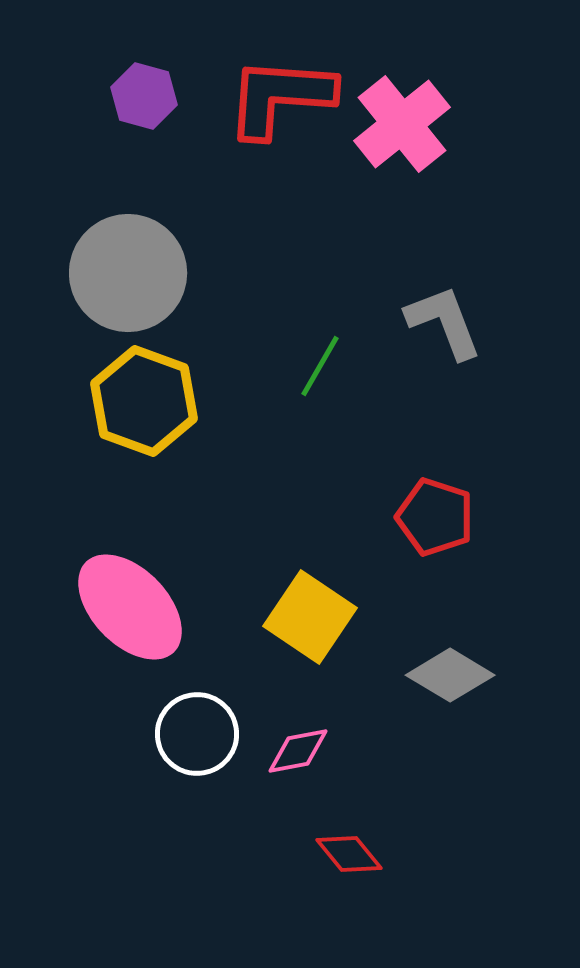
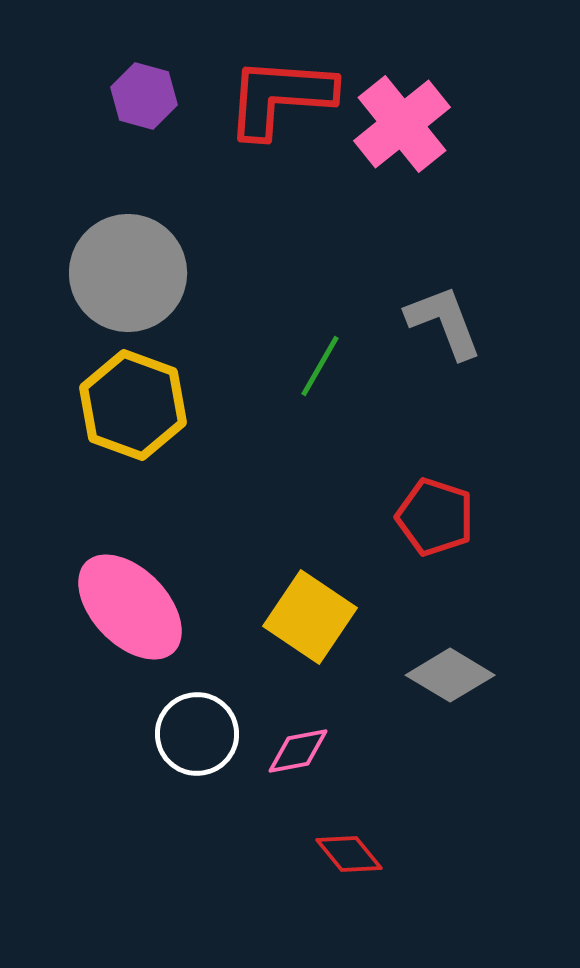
yellow hexagon: moved 11 px left, 4 px down
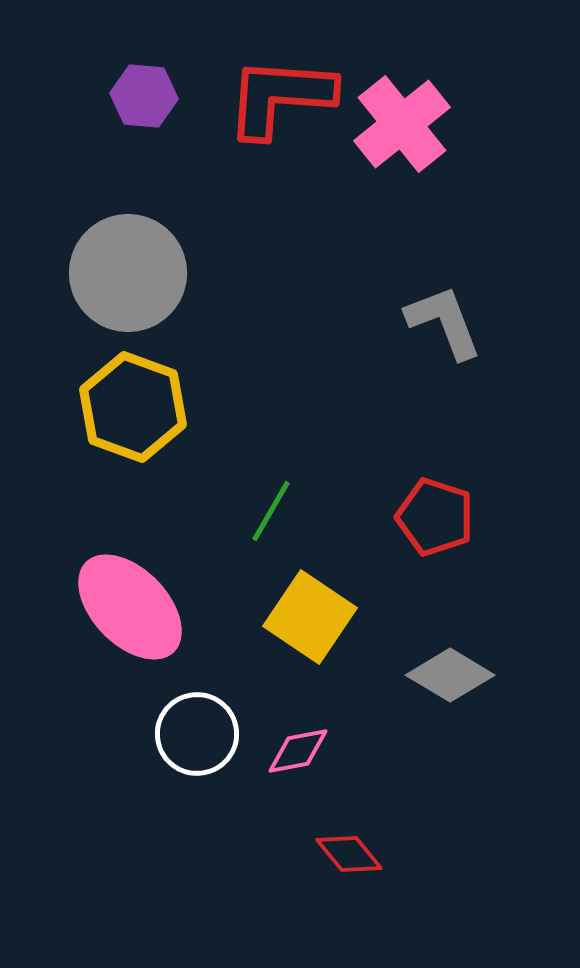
purple hexagon: rotated 10 degrees counterclockwise
green line: moved 49 px left, 145 px down
yellow hexagon: moved 2 px down
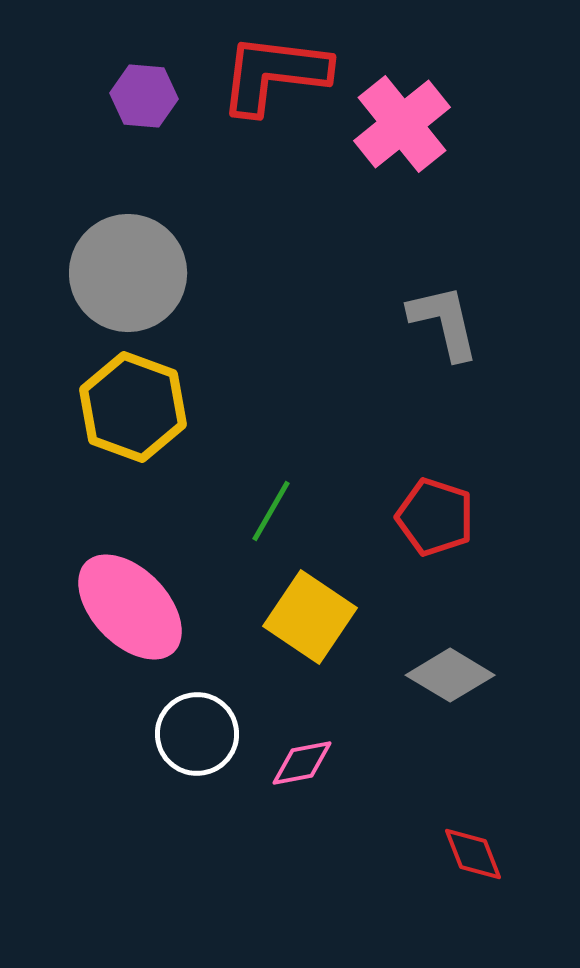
red L-shape: moved 6 px left, 23 px up; rotated 3 degrees clockwise
gray L-shape: rotated 8 degrees clockwise
pink diamond: moved 4 px right, 12 px down
red diamond: moved 124 px right; rotated 18 degrees clockwise
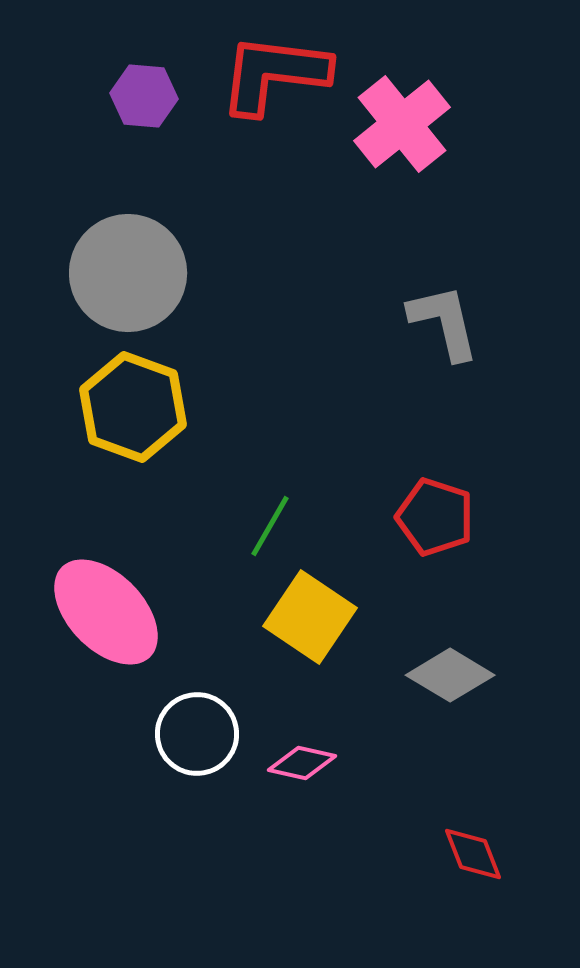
green line: moved 1 px left, 15 px down
pink ellipse: moved 24 px left, 5 px down
pink diamond: rotated 24 degrees clockwise
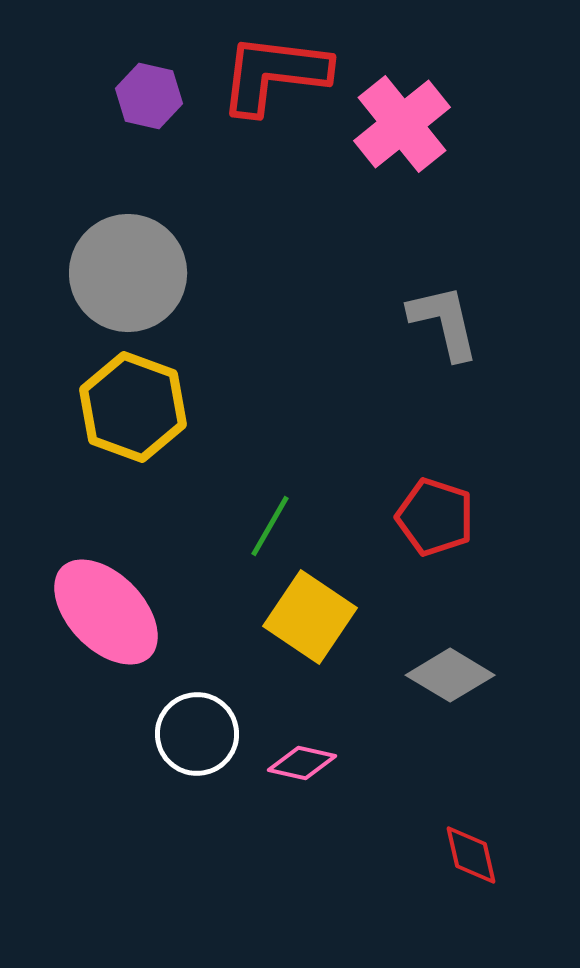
purple hexagon: moved 5 px right; rotated 8 degrees clockwise
red diamond: moved 2 px left, 1 px down; rotated 8 degrees clockwise
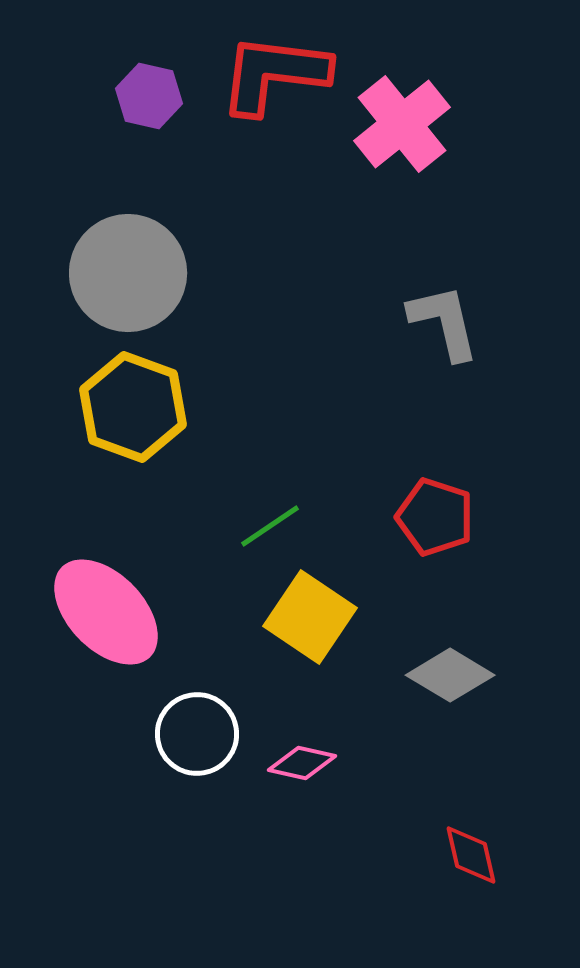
green line: rotated 26 degrees clockwise
